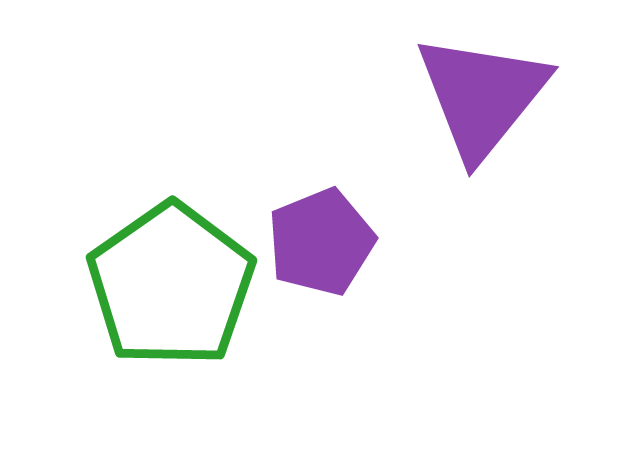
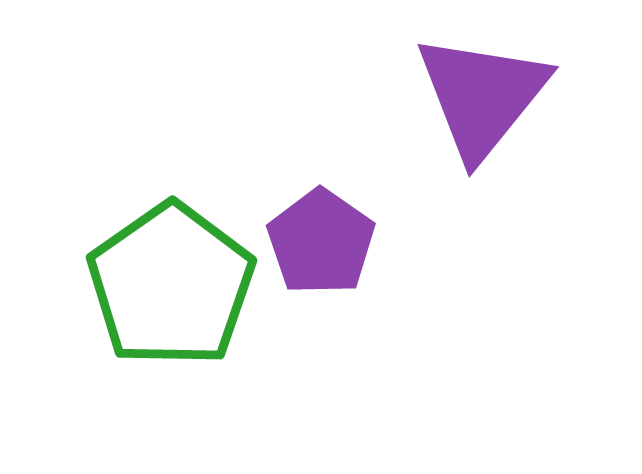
purple pentagon: rotated 15 degrees counterclockwise
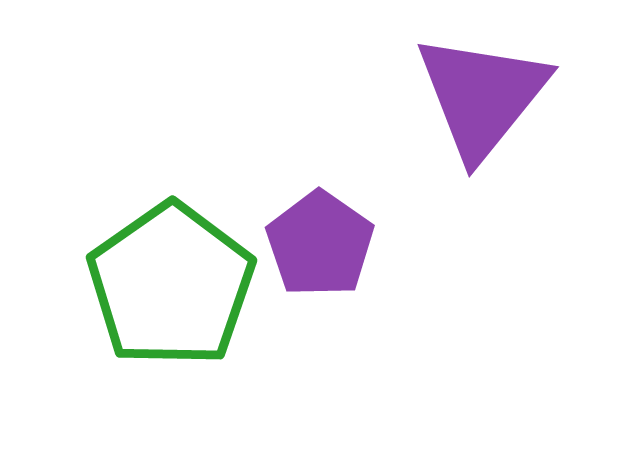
purple pentagon: moved 1 px left, 2 px down
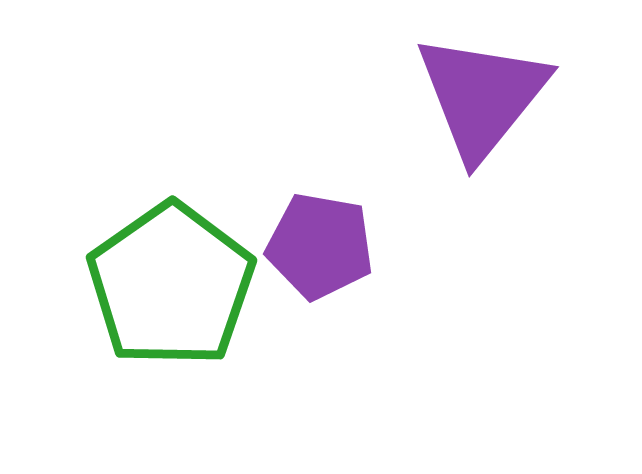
purple pentagon: moved 2 px down; rotated 25 degrees counterclockwise
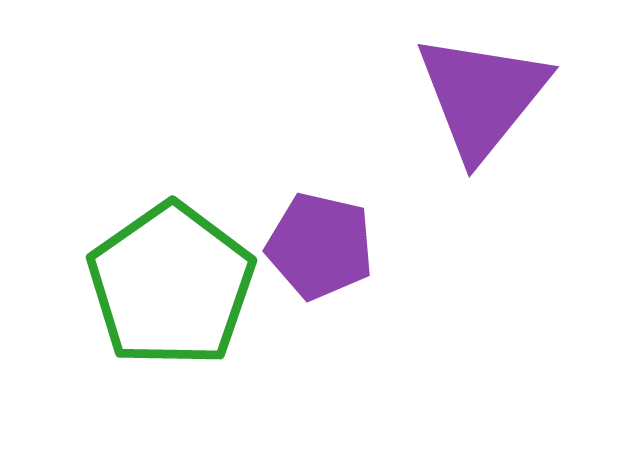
purple pentagon: rotated 3 degrees clockwise
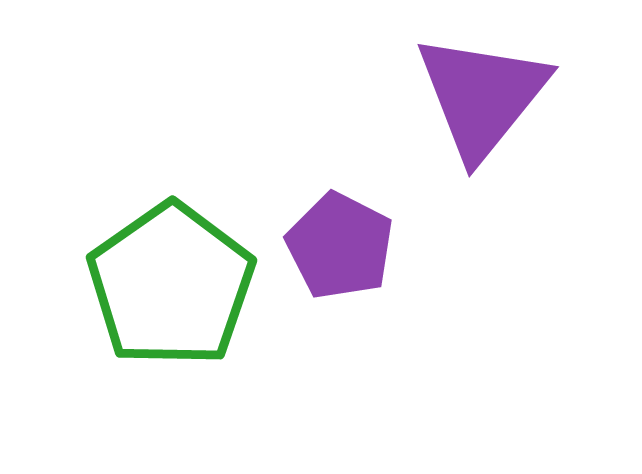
purple pentagon: moved 20 px right; rotated 14 degrees clockwise
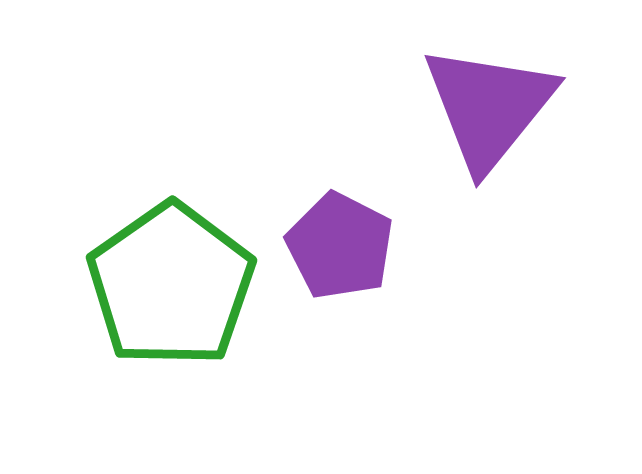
purple triangle: moved 7 px right, 11 px down
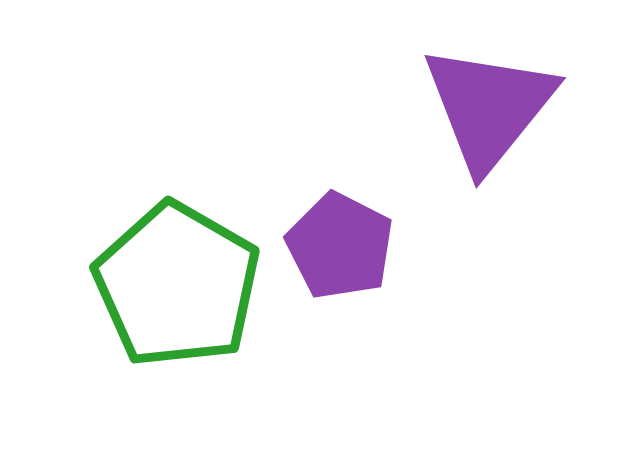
green pentagon: moved 6 px right; rotated 7 degrees counterclockwise
